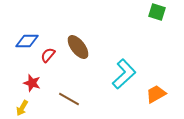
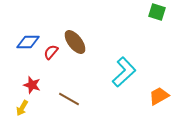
blue diamond: moved 1 px right, 1 px down
brown ellipse: moved 3 px left, 5 px up
red semicircle: moved 3 px right, 3 px up
cyan L-shape: moved 2 px up
red star: moved 2 px down
orange trapezoid: moved 3 px right, 2 px down
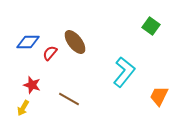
green square: moved 6 px left, 14 px down; rotated 18 degrees clockwise
red semicircle: moved 1 px left, 1 px down
cyan L-shape: rotated 8 degrees counterclockwise
orange trapezoid: rotated 35 degrees counterclockwise
yellow arrow: moved 1 px right
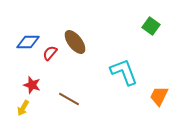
cyan L-shape: rotated 60 degrees counterclockwise
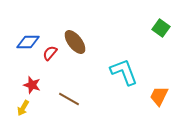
green square: moved 10 px right, 2 px down
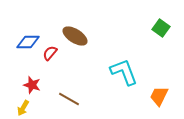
brown ellipse: moved 6 px up; rotated 20 degrees counterclockwise
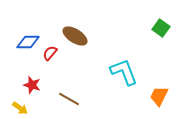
yellow arrow: moved 3 px left; rotated 84 degrees counterclockwise
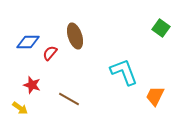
brown ellipse: rotated 40 degrees clockwise
orange trapezoid: moved 4 px left
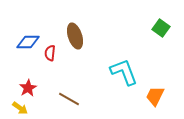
red semicircle: rotated 35 degrees counterclockwise
red star: moved 4 px left, 3 px down; rotated 24 degrees clockwise
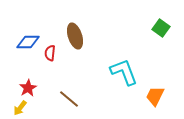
brown line: rotated 10 degrees clockwise
yellow arrow: rotated 91 degrees clockwise
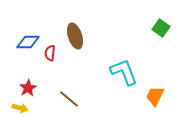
yellow arrow: rotated 112 degrees counterclockwise
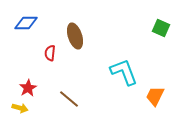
green square: rotated 12 degrees counterclockwise
blue diamond: moved 2 px left, 19 px up
